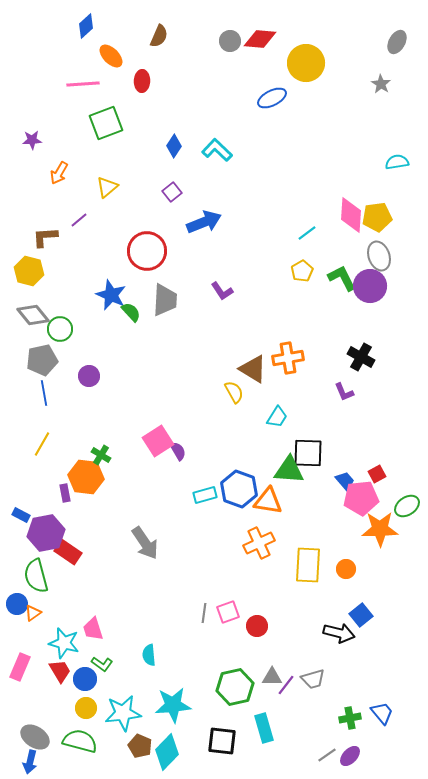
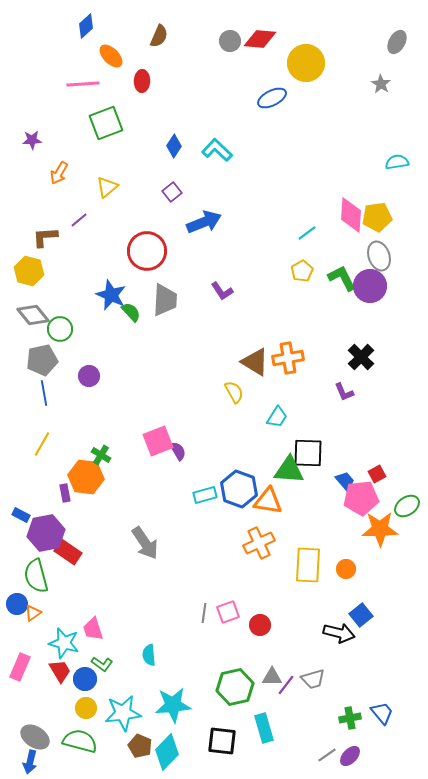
black cross at (361, 357): rotated 16 degrees clockwise
brown triangle at (253, 369): moved 2 px right, 7 px up
pink square at (158, 441): rotated 12 degrees clockwise
red circle at (257, 626): moved 3 px right, 1 px up
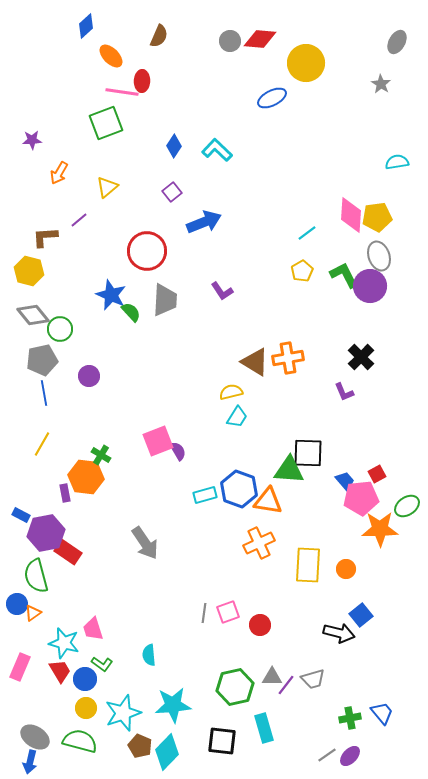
pink line at (83, 84): moved 39 px right, 8 px down; rotated 12 degrees clockwise
green L-shape at (342, 278): moved 2 px right, 3 px up
yellow semicircle at (234, 392): moved 3 px left; rotated 75 degrees counterclockwise
cyan trapezoid at (277, 417): moved 40 px left
cyan star at (123, 713): rotated 12 degrees counterclockwise
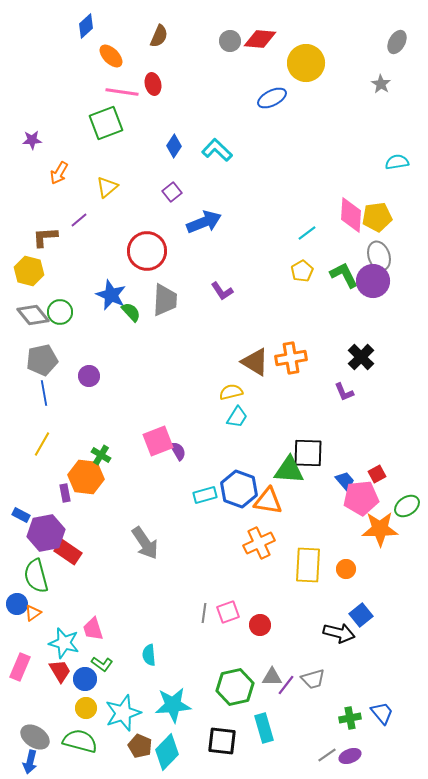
red ellipse at (142, 81): moved 11 px right, 3 px down; rotated 15 degrees counterclockwise
purple circle at (370, 286): moved 3 px right, 5 px up
green circle at (60, 329): moved 17 px up
orange cross at (288, 358): moved 3 px right
purple ellipse at (350, 756): rotated 25 degrees clockwise
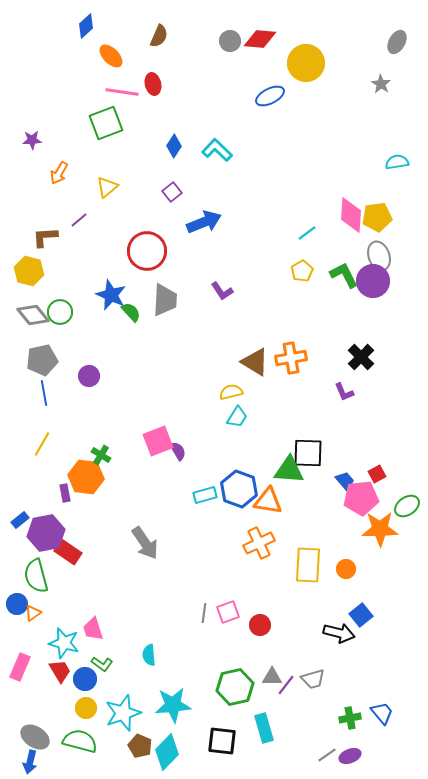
blue ellipse at (272, 98): moved 2 px left, 2 px up
blue rectangle at (21, 515): moved 1 px left, 5 px down; rotated 66 degrees counterclockwise
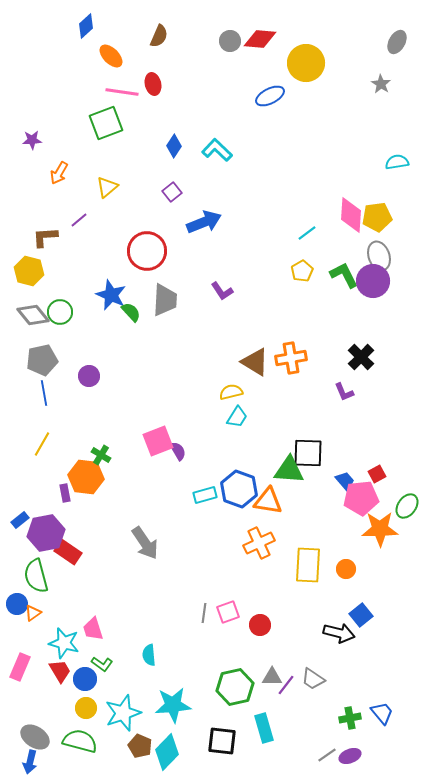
green ellipse at (407, 506): rotated 20 degrees counterclockwise
gray trapezoid at (313, 679): rotated 50 degrees clockwise
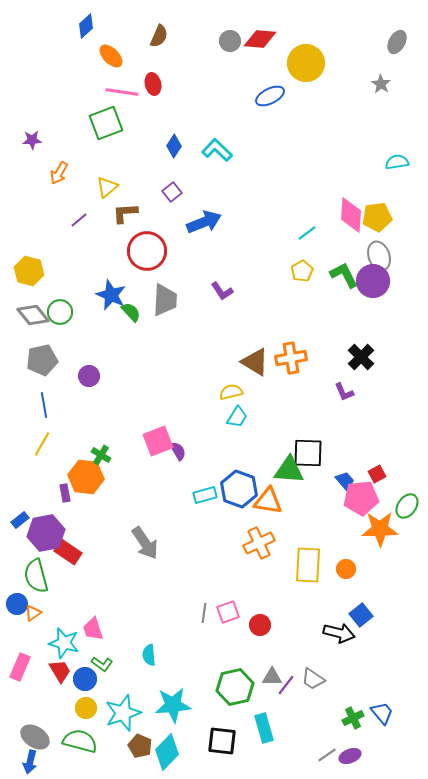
brown L-shape at (45, 237): moved 80 px right, 24 px up
blue line at (44, 393): moved 12 px down
green cross at (350, 718): moved 3 px right; rotated 15 degrees counterclockwise
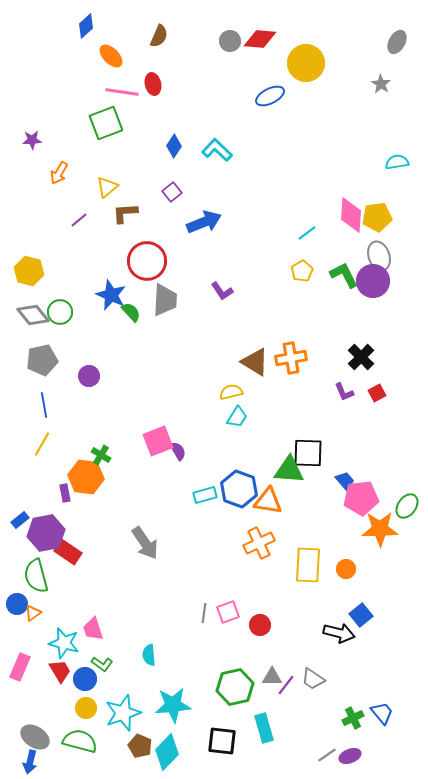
red circle at (147, 251): moved 10 px down
red square at (377, 474): moved 81 px up
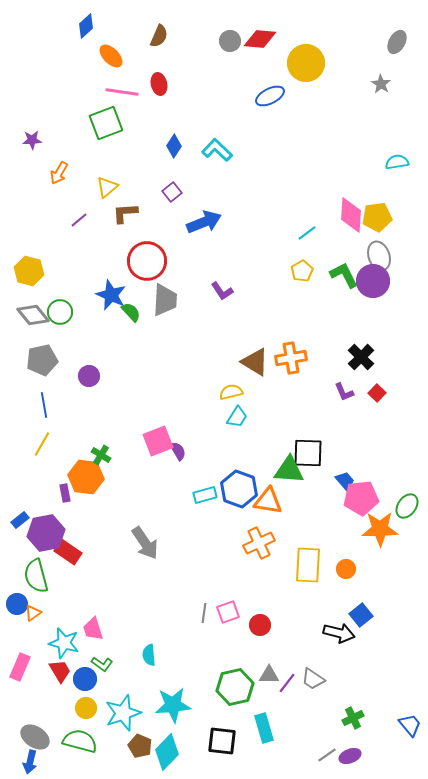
red ellipse at (153, 84): moved 6 px right
red square at (377, 393): rotated 18 degrees counterclockwise
gray triangle at (272, 677): moved 3 px left, 2 px up
purple line at (286, 685): moved 1 px right, 2 px up
blue trapezoid at (382, 713): moved 28 px right, 12 px down
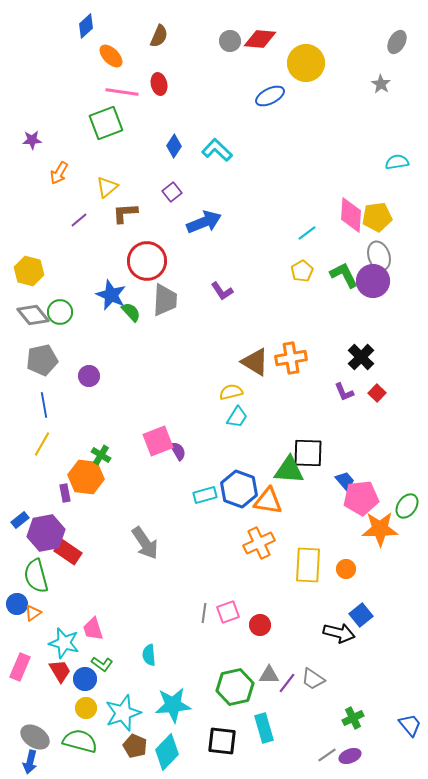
brown pentagon at (140, 746): moved 5 px left
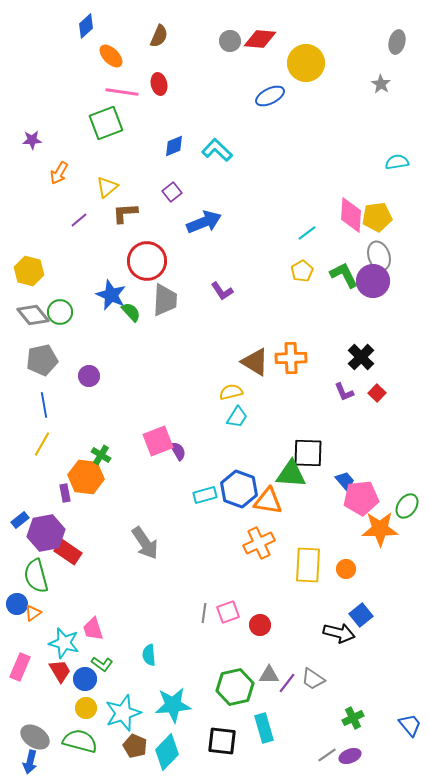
gray ellipse at (397, 42): rotated 15 degrees counterclockwise
blue diamond at (174, 146): rotated 35 degrees clockwise
orange cross at (291, 358): rotated 8 degrees clockwise
green triangle at (289, 470): moved 2 px right, 4 px down
